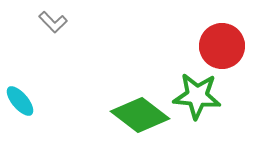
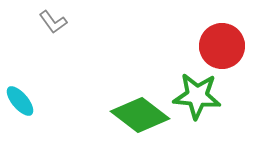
gray L-shape: rotated 8 degrees clockwise
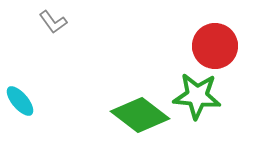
red circle: moved 7 px left
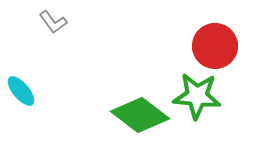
cyan ellipse: moved 1 px right, 10 px up
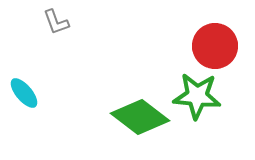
gray L-shape: moved 3 px right; rotated 16 degrees clockwise
cyan ellipse: moved 3 px right, 2 px down
green diamond: moved 2 px down
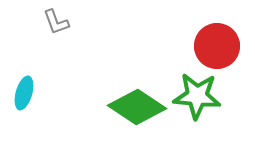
red circle: moved 2 px right
cyan ellipse: rotated 56 degrees clockwise
green diamond: moved 3 px left, 10 px up; rotated 4 degrees counterclockwise
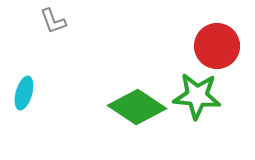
gray L-shape: moved 3 px left, 1 px up
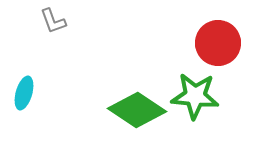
red circle: moved 1 px right, 3 px up
green star: moved 2 px left
green diamond: moved 3 px down
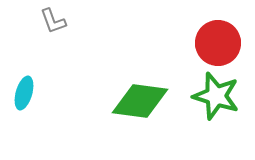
green star: moved 21 px right; rotated 12 degrees clockwise
green diamond: moved 3 px right, 9 px up; rotated 26 degrees counterclockwise
